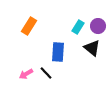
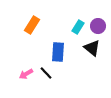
orange rectangle: moved 3 px right, 1 px up
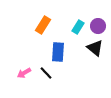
orange rectangle: moved 11 px right
black triangle: moved 3 px right
pink arrow: moved 2 px left, 1 px up
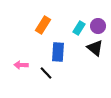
cyan rectangle: moved 1 px right, 1 px down
pink arrow: moved 3 px left, 8 px up; rotated 32 degrees clockwise
